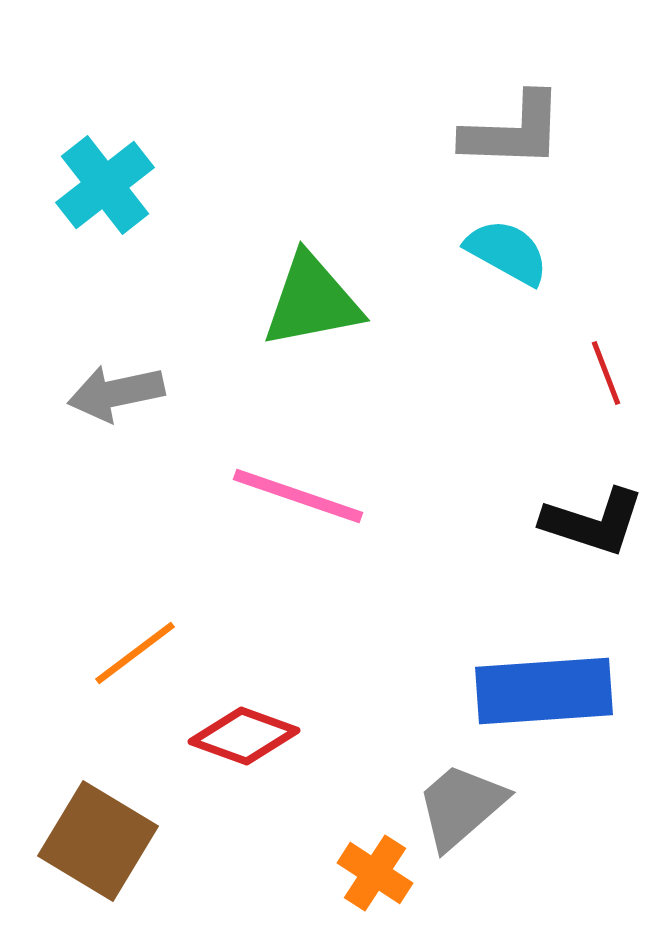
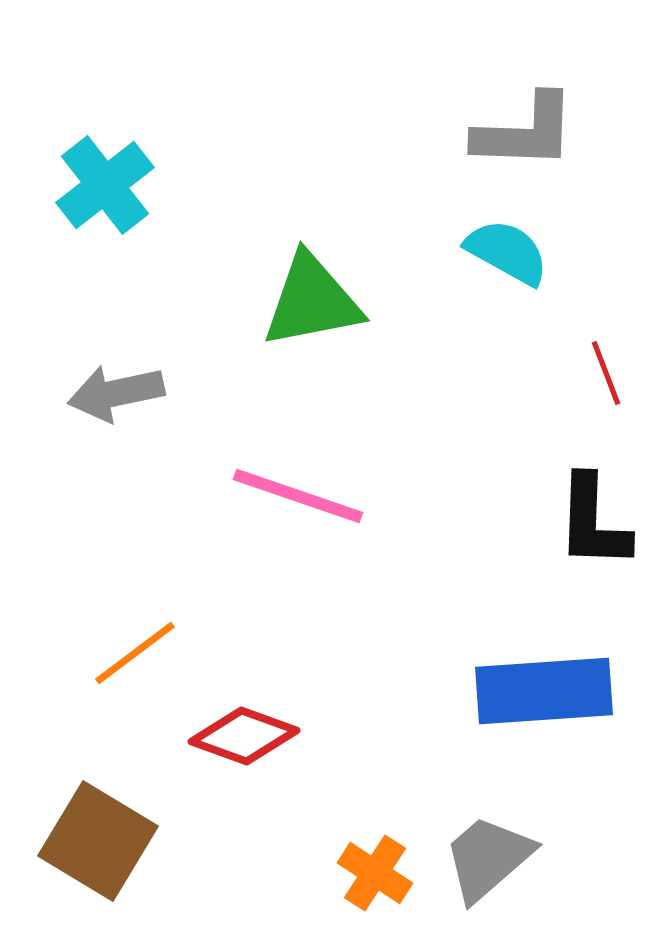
gray L-shape: moved 12 px right, 1 px down
black L-shape: rotated 74 degrees clockwise
gray trapezoid: moved 27 px right, 52 px down
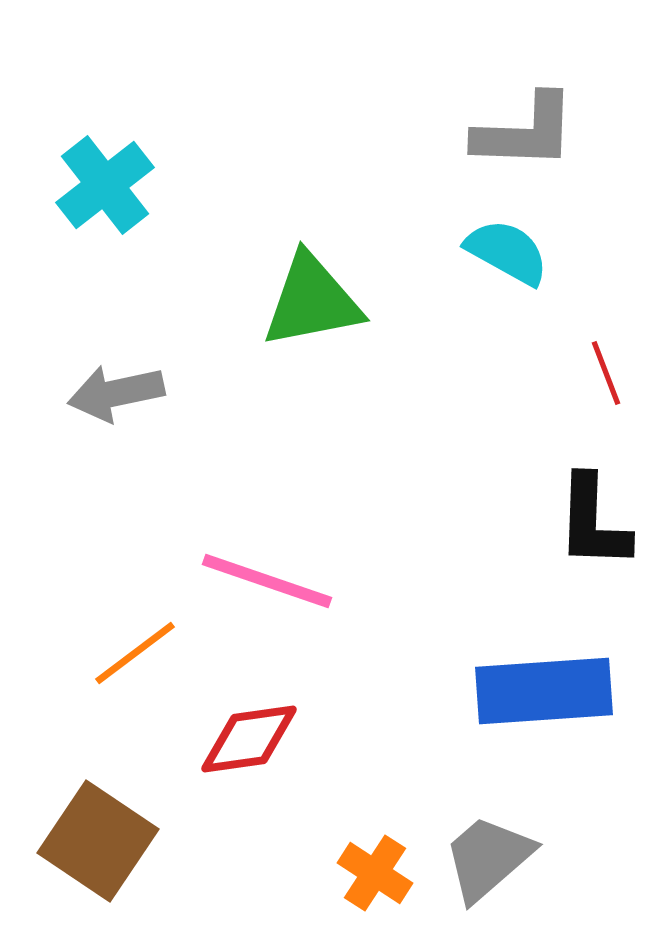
pink line: moved 31 px left, 85 px down
red diamond: moved 5 px right, 3 px down; rotated 28 degrees counterclockwise
brown square: rotated 3 degrees clockwise
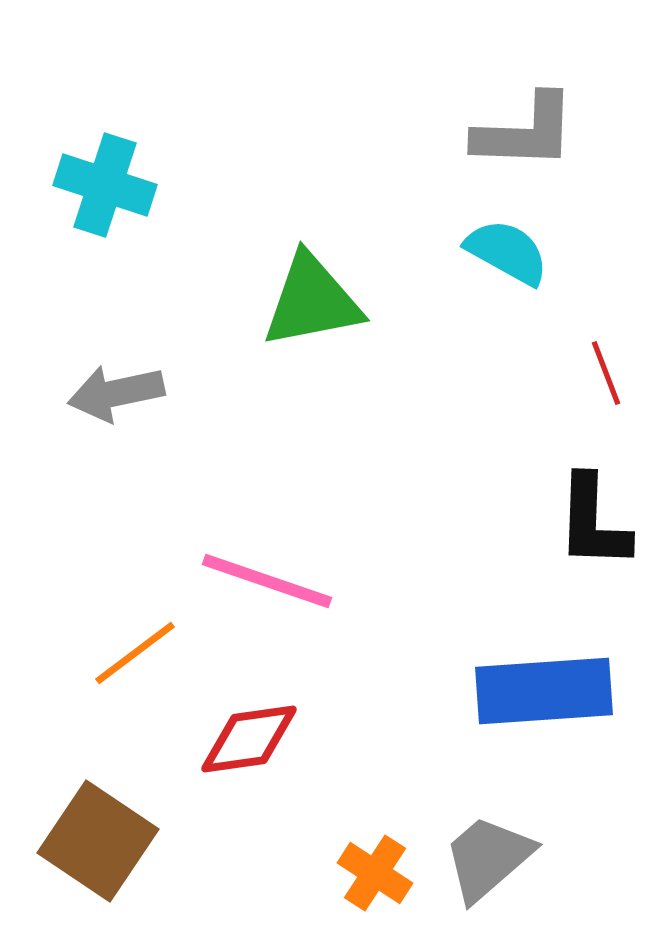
cyan cross: rotated 34 degrees counterclockwise
